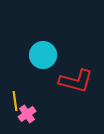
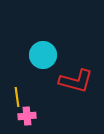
yellow line: moved 2 px right, 4 px up
pink cross: moved 2 px down; rotated 30 degrees clockwise
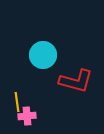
yellow line: moved 5 px down
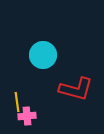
red L-shape: moved 8 px down
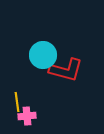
red L-shape: moved 10 px left, 19 px up
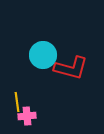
red L-shape: moved 5 px right, 2 px up
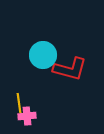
red L-shape: moved 1 px left, 1 px down
yellow line: moved 2 px right, 1 px down
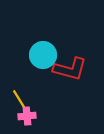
yellow line: moved 4 px up; rotated 24 degrees counterclockwise
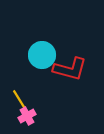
cyan circle: moved 1 px left
pink cross: rotated 24 degrees counterclockwise
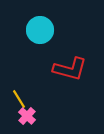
cyan circle: moved 2 px left, 25 px up
pink cross: rotated 18 degrees counterclockwise
